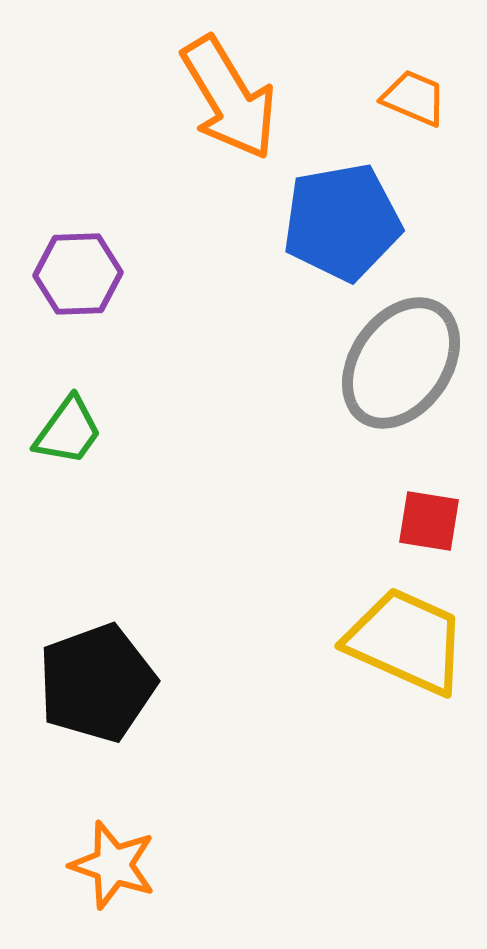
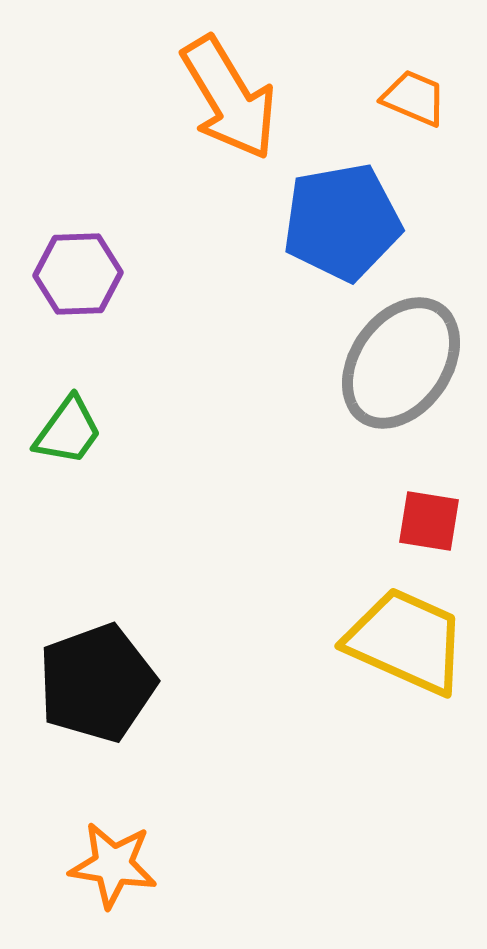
orange star: rotated 10 degrees counterclockwise
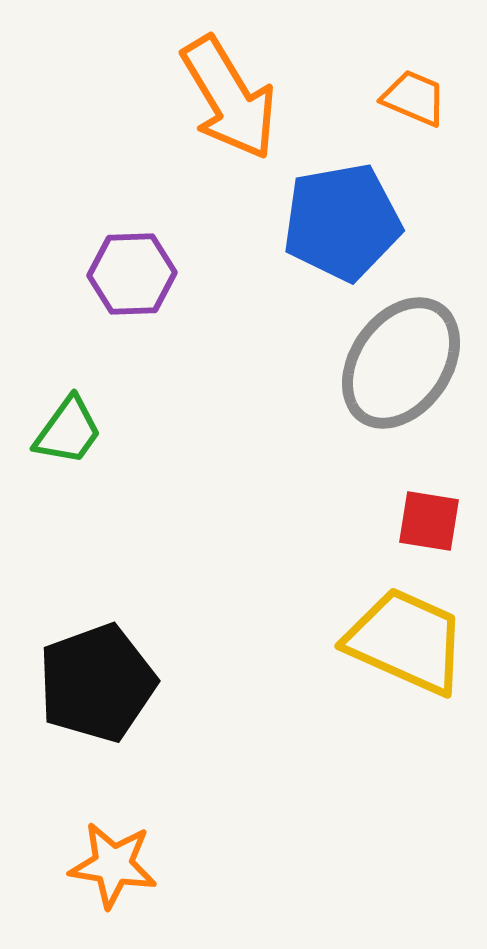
purple hexagon: moved 54 px right
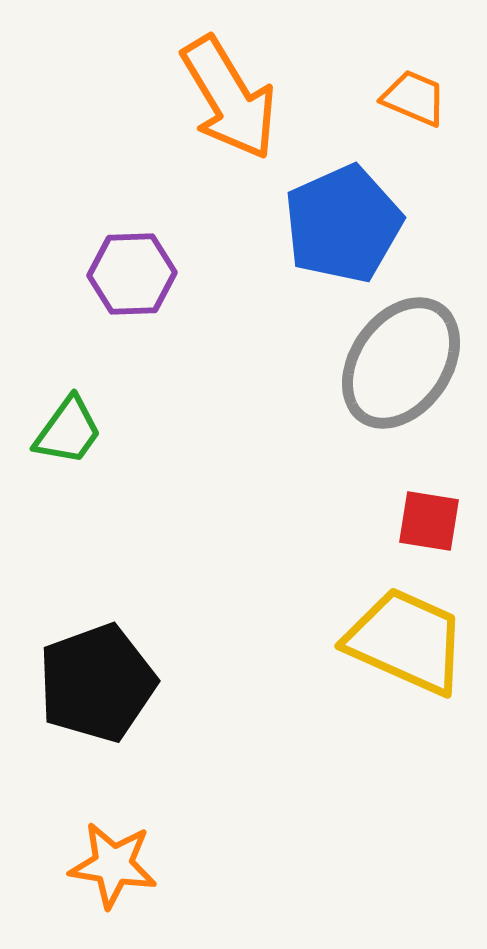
blue pentagon: moved 1 px right, 2 px down; rotated 14 degrees counterclockwise
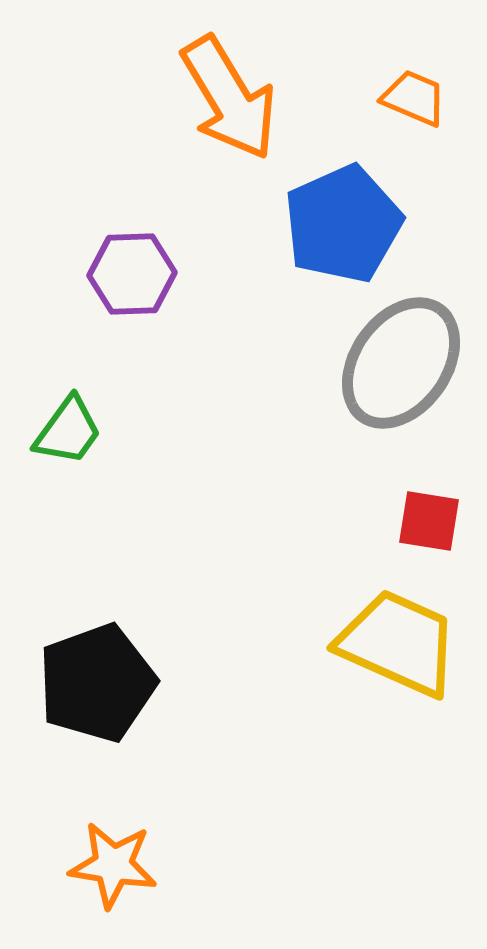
yellow trapezoid: moved 8 px left, 2 px down
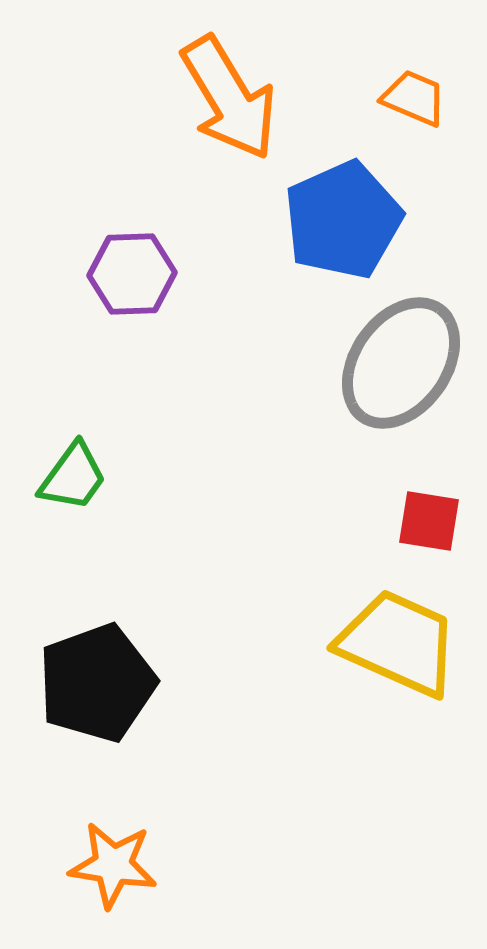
blue pentagon: moved 4 px up
green trapezoid: moved 5 px right, 46 px down
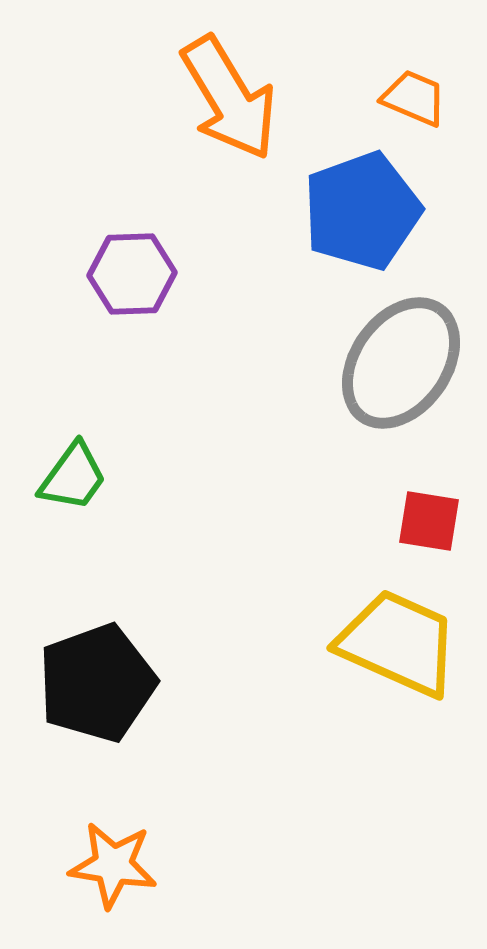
blue pentagon: moved 19 px right, 9 px up; rotated 4 degrees clockwise
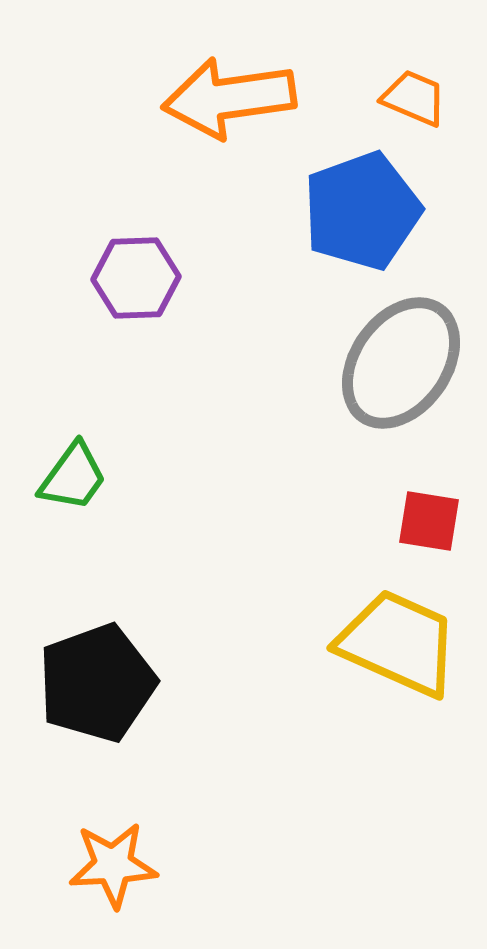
orange arrow: rotated 113 degrees clockwise
purple hexagon: moved 4 px right, 4 px down
orange star: rotated 12 degrees counterclockwise
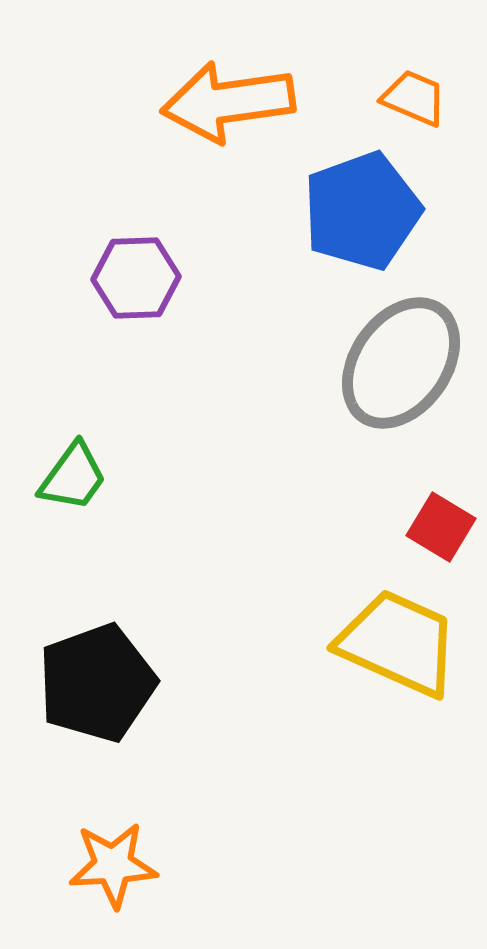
orange arrow: moved 1 px left, 4 px down
red square: moved 12 px right, 6 px down; rotated 22 degrees clockwise
